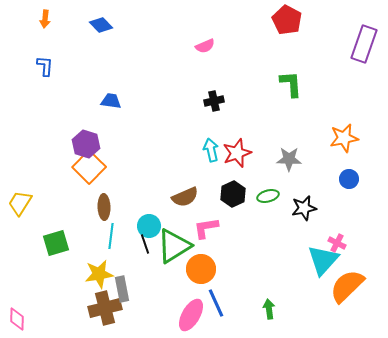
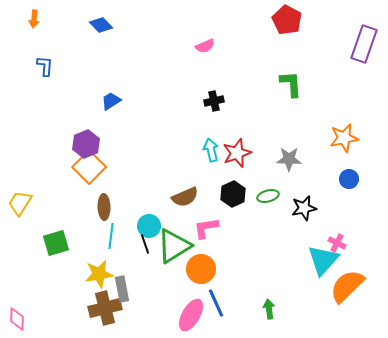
orange arrow: moved 11 px left
blue trapezoid: rotated 40 degrees counterclockwise
purple hexagon: rotated 20 degrees clockwise
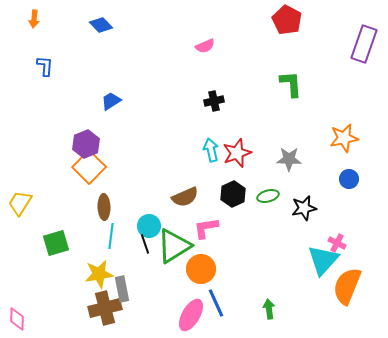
orange semicircle: rotated 24 degrees counterclockwise
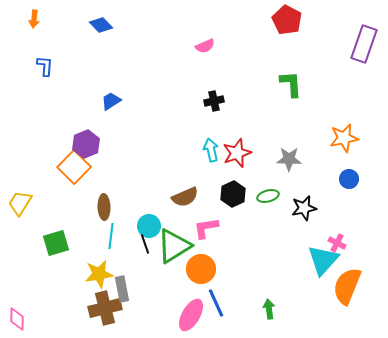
orange square: moved 15 px left
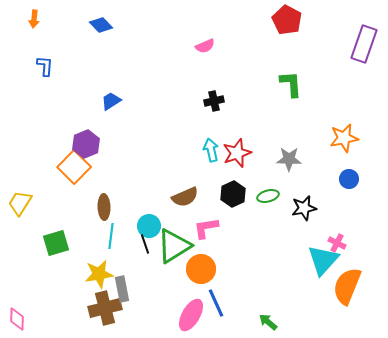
green arrow: moved 1 px left, 13 px down; rotated 42 degrees counterclockwise
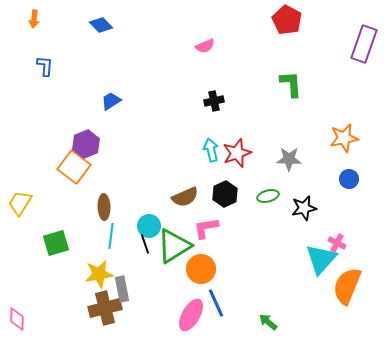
orange square: rotated 8 degrees counterclockwise
black hexagon: moved 8 px left
cyan triangle: moved 2 px left, 1 px up
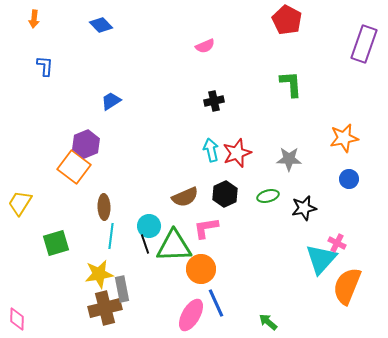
green triangle: rotated 30 degrees clockwise
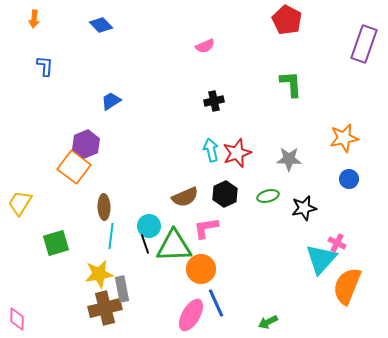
green arrow: rotated 66 degrees counterclockwise
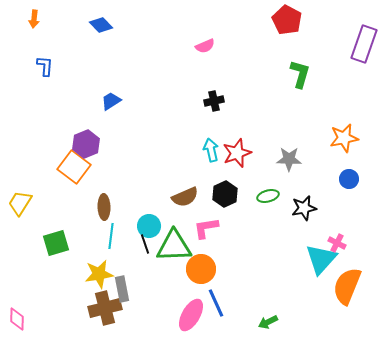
green L-shape: moved 9 px right, 10 px up; rotated 20 degrees clockwise
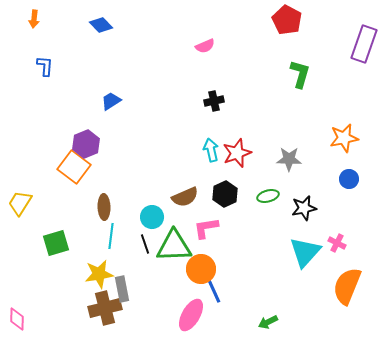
cyan circle: moved 3 px right, 9 px up
cyan triangle: moved 16 px left, 7 px up
blue line: moved 3 px left, 14 px up
